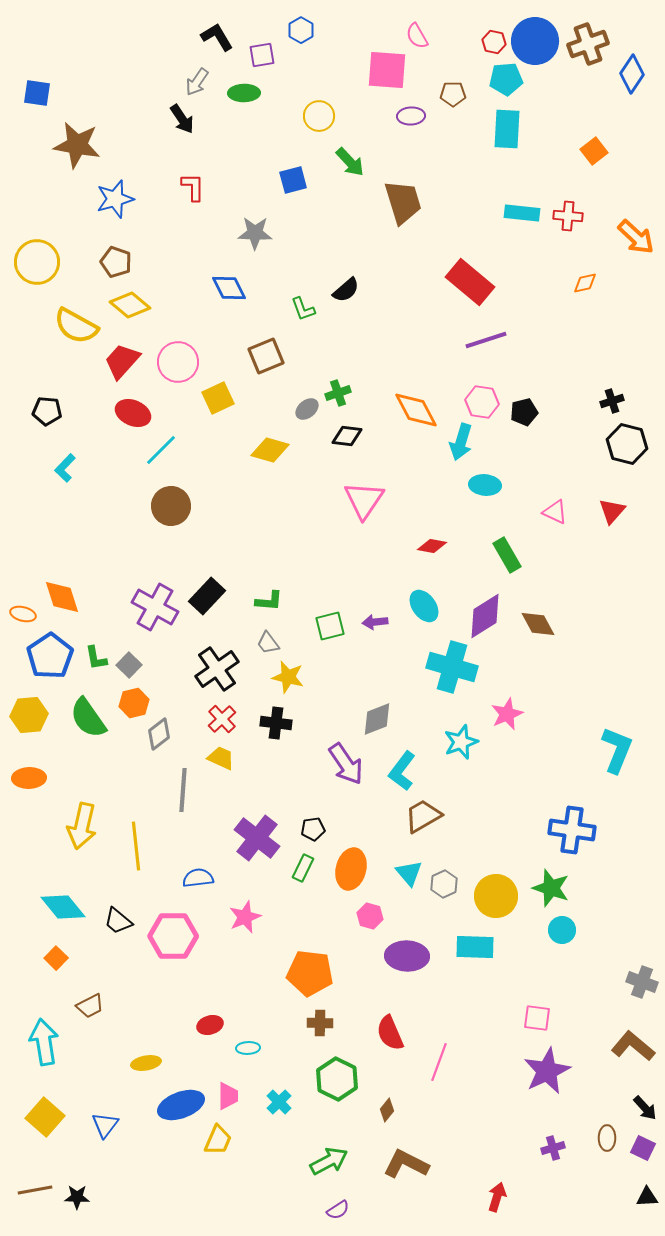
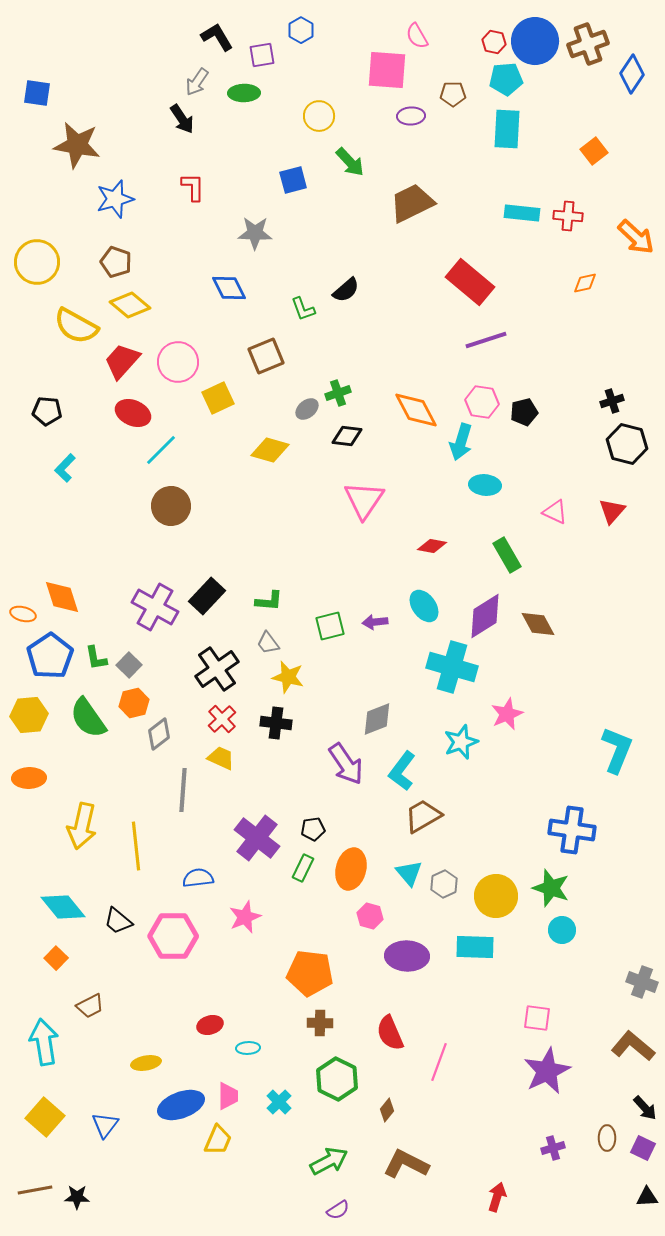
brown trapezoid at (403, 202): moved 9 px right, 1 px down; rotated 99 degrees counterclockwise
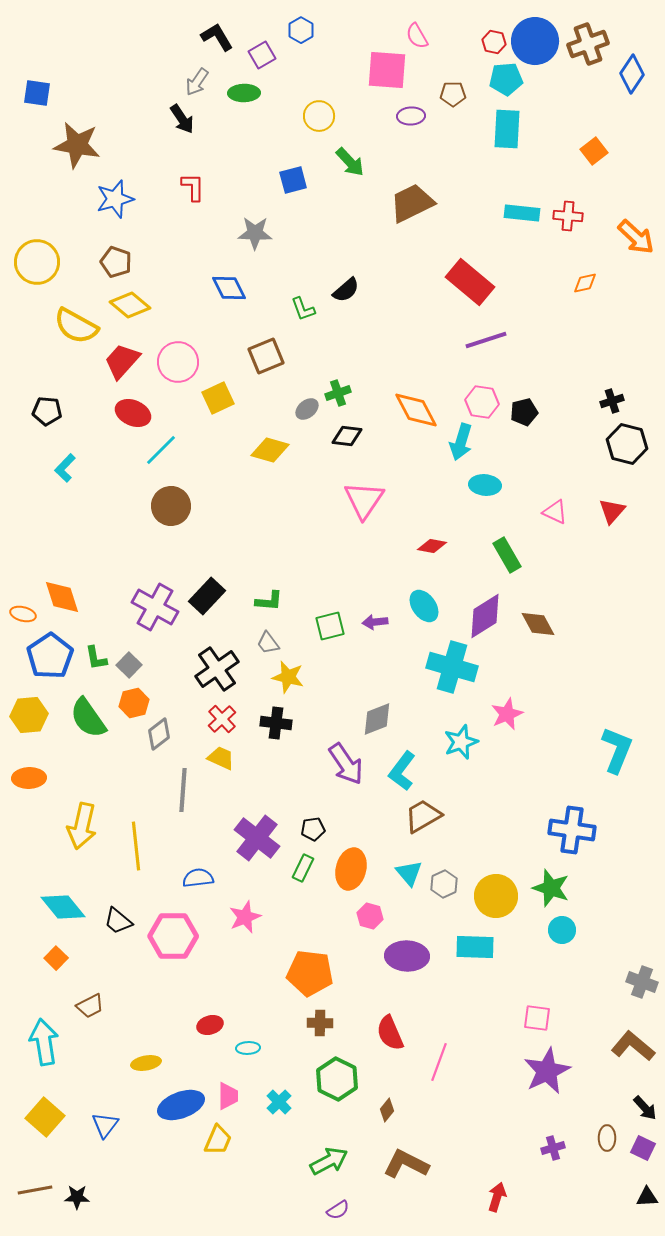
purple square at (262, 55): rotated 20 degrees counterclockwise
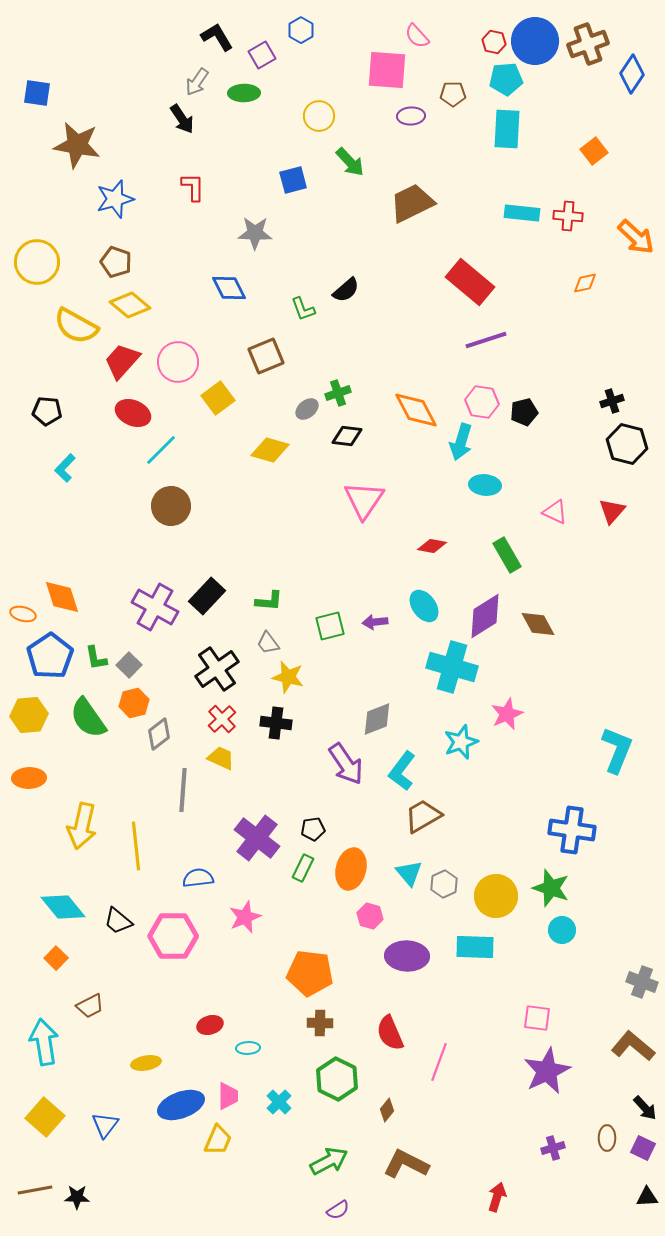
pink semicircle at (417, 36): rotated 12 degrees counterclockwise
yellow square at (218, 398): rotated 12 degrees counterclockwise
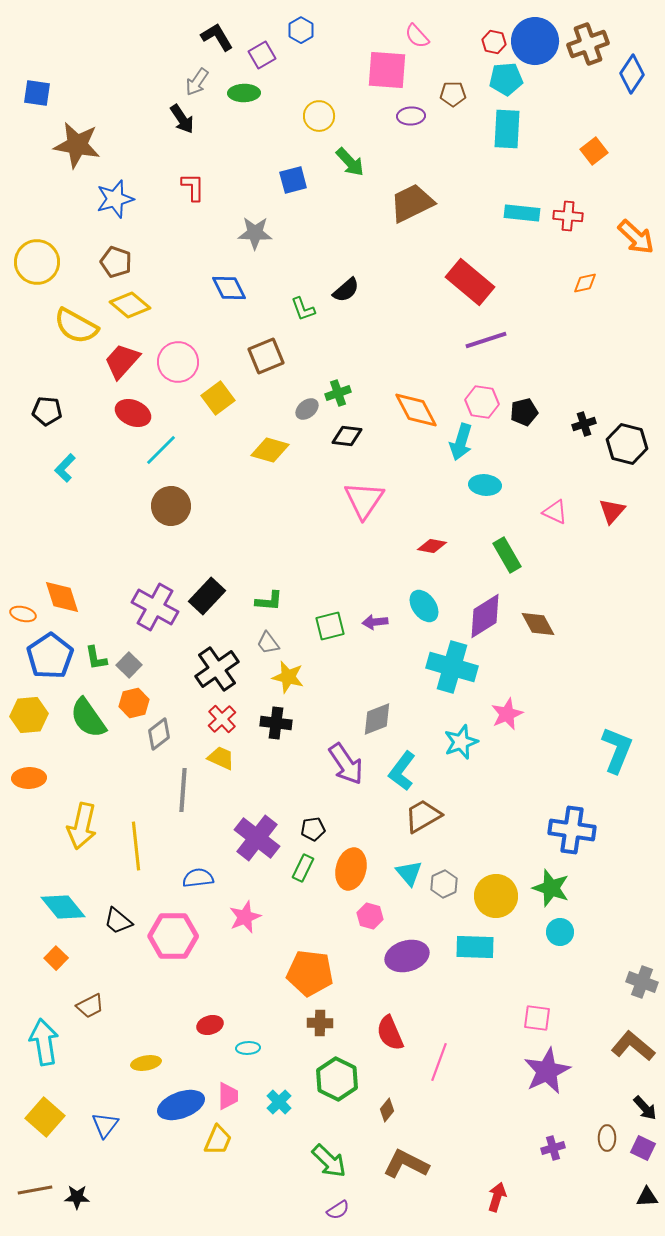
black cross at (612, 401): moved 28 px left, 23 px down
cyan circle at (562, 930): moved 2 px left, 2 px down
purple ellipse at (407, 956): rotated 18 degrees counterclockwise
green arrow at (329, 1161): rotated 72 degrees clockwise
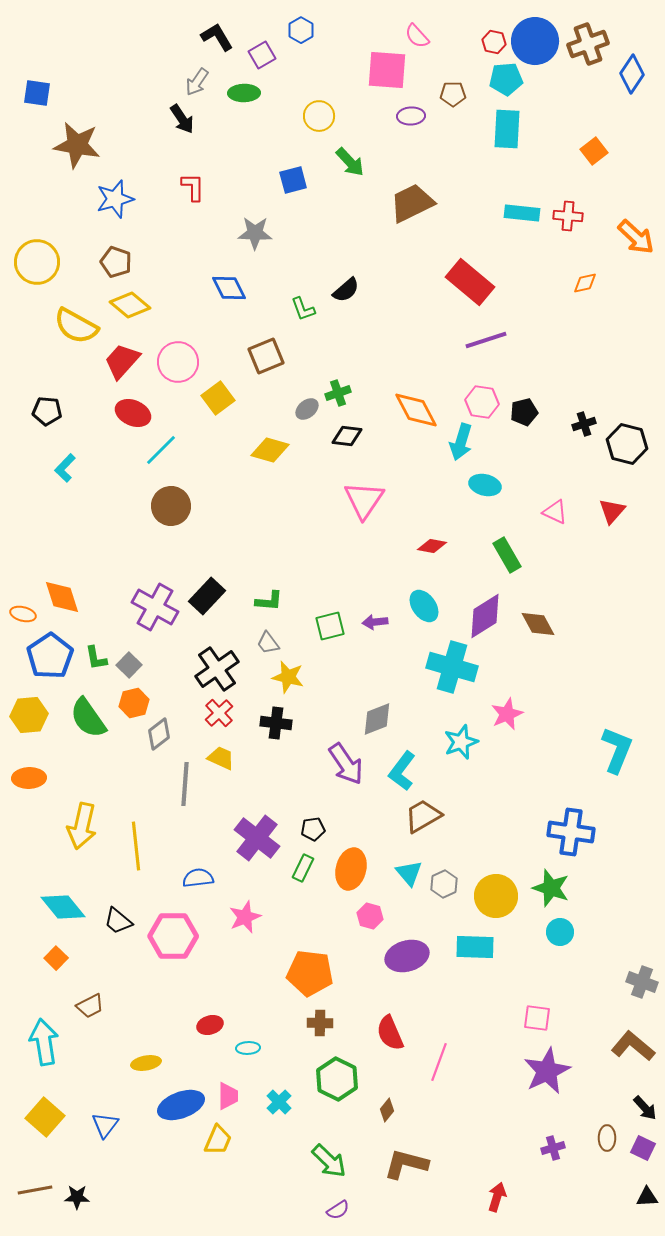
cyan ellipse at (485, 485): rotated 8 degrees clockwise
red cross at (222, 719): moved 3 px left, 6 px up
gray line at (183, 790): moved 2 px right, 6 px up
blue cross at (572, 830): moved 1 px left, 2 px down
brown L-shape at (406, 1164): rotated 12 degrees counterclockwise
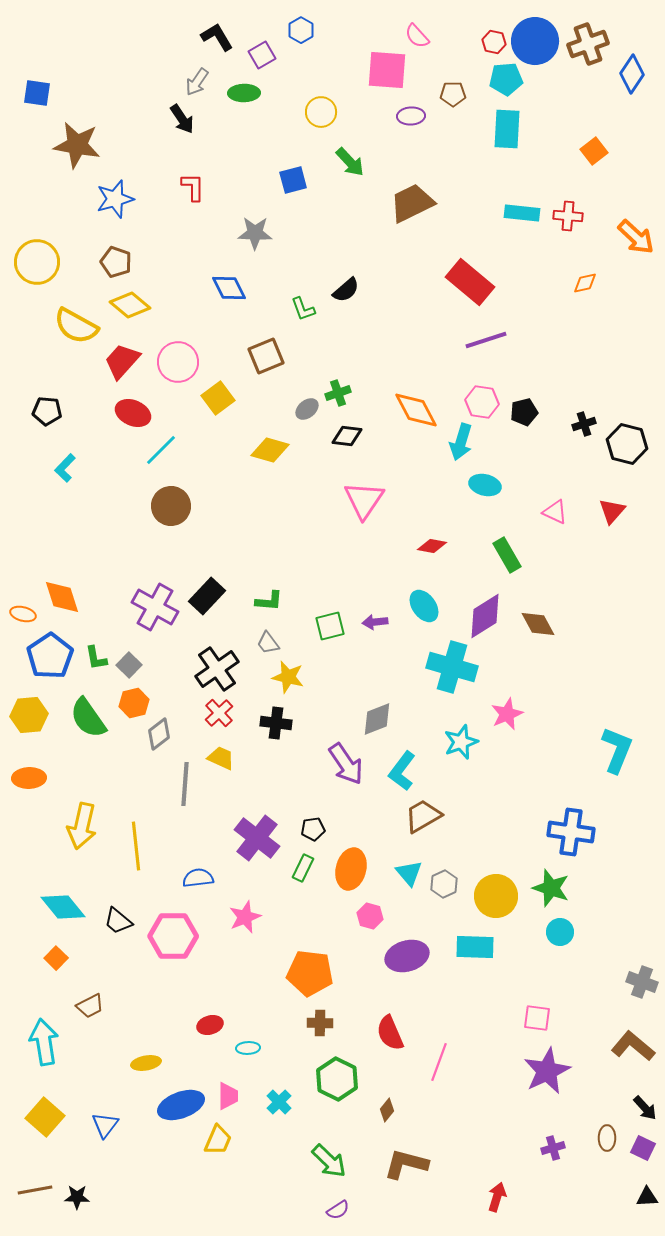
yellow circle at (319, 116): moved 2 px right, 4 px up
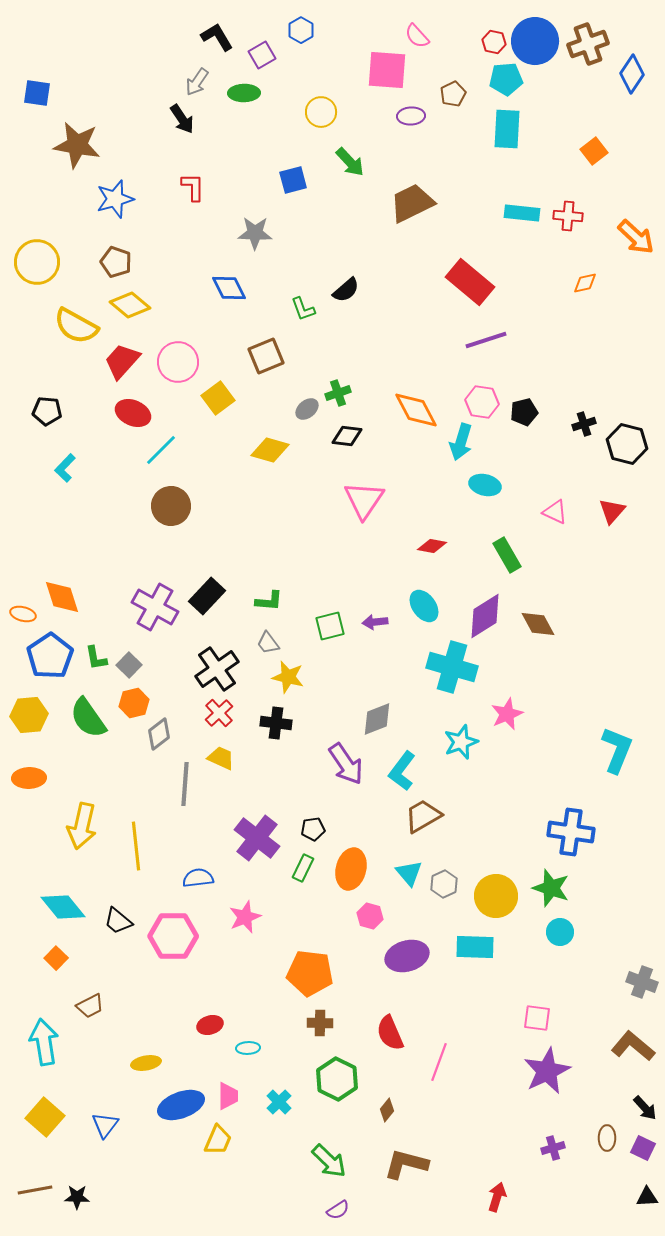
brown pentagon at (453, 94): rotated 25 degrees counterclockwise
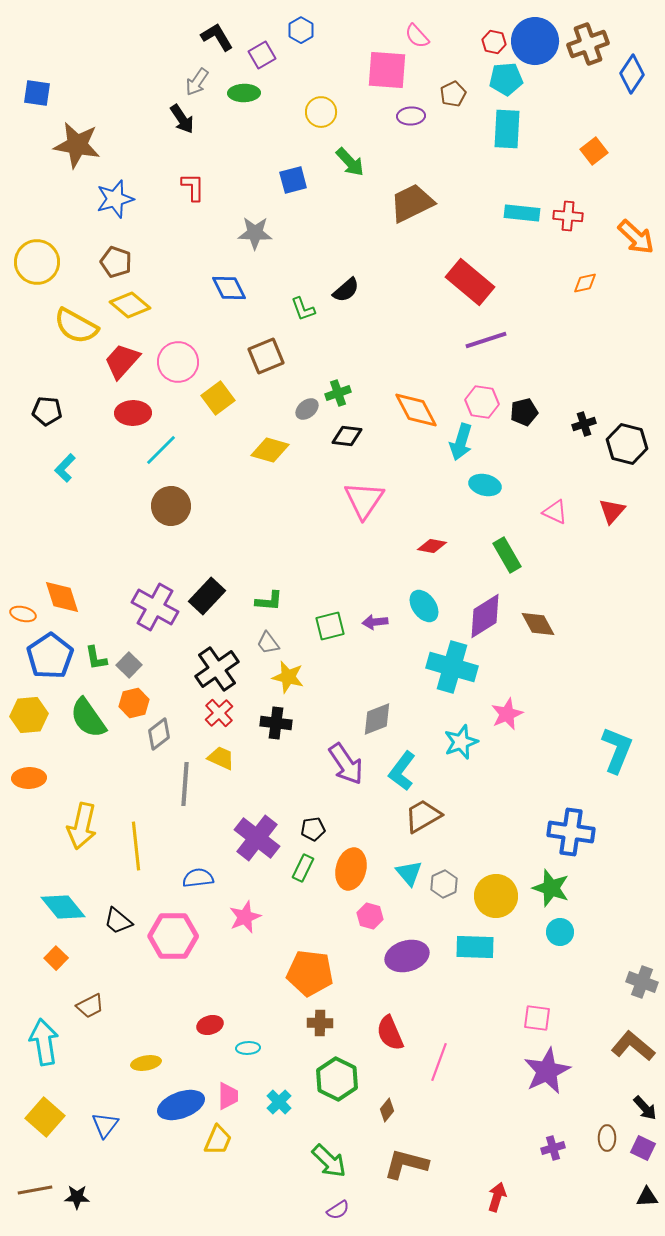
red ellipse at (133, 413): rotated 24 degrees counterclockwise
